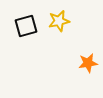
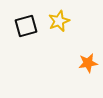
yellow star: rotated 10 degrees counterclockwise
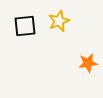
black square: moved 1 px left; rotated 10 degrees clockwise
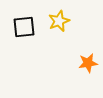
black square: moved 1 px left, 1 px down
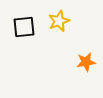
orange star: moved 2 px left, 1 px up
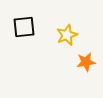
yellow star: moved 8 px right, 14 px down
